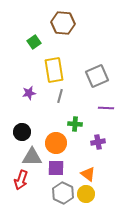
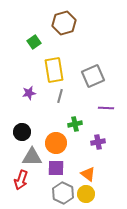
brown hexagon: moved 1 px right; rotated 20 degrees counterclockwise
gray square: moved 4 px left
green cross: rotated 16 degrees counterclockwise
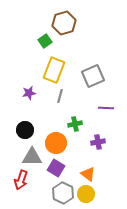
green square: moved 11 px right, 1 px up
yellow rectangle: rotated 30 degrees clockwise
black circle: moved 3 px right, 2 px up
purple square: rotated 30 degrees clockwise
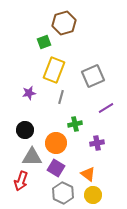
green square: moved 1 px left, 1 px down; rotated 16 degrees clockwise
gray line: moved 1 px right, 1 px down
purple line: rotated 35 degrees counterclockwise
purple cross: moved 1 px left, 1 px down
red arrow: moved 1 px down
yellow circle: moved 7 px right, 1 px down
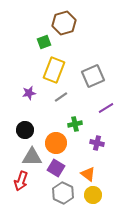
gray line: rotated 40 degrees clockwise
purple cross: rotated 24 degrees clockwise
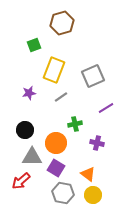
brown hexagon: moved 2 px left
green square: moved 10 px left, 3 px down
red arrow: rotated 30 degrees clockwise
gray hexagon: rotated 15 degrees counterclockwise
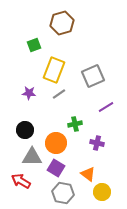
purple star: rotated 16 degrees clockwise
gray line: moved 2 px left, 3 px up
purple line: moved 1 px up
red arrow: rotated 72 degrees clockwise
yellow circle: moved 9 px right, 3 px up
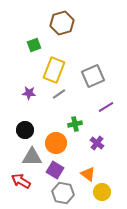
purple cross: rotated 24 degrees clockwise
purple square: moved 1 px left, 2 px down
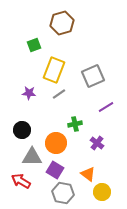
black circle: moved 3 px left
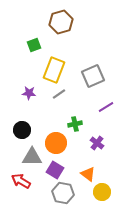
brown hexagon: moved 1 px left, 1 px up
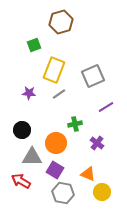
orange triangle: rotated 14 degrees counterclockwise
